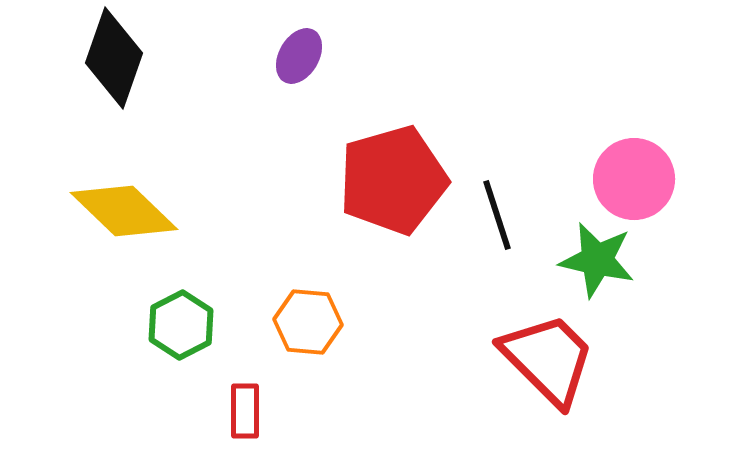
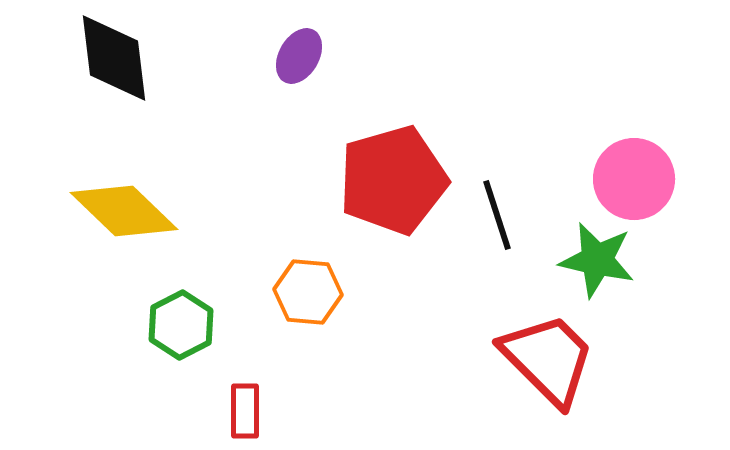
black diamond: rotated 26 degrees counterclockwise
orange hexagon: moved 30 px up
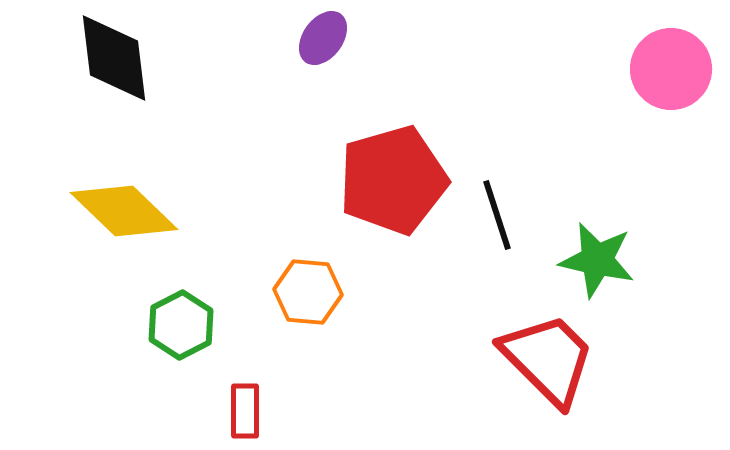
purple ellipse: moved 24 px right, 18 px up; rotated 6 degrees clockwise
pink circle: moved 37 px right, 110 px up
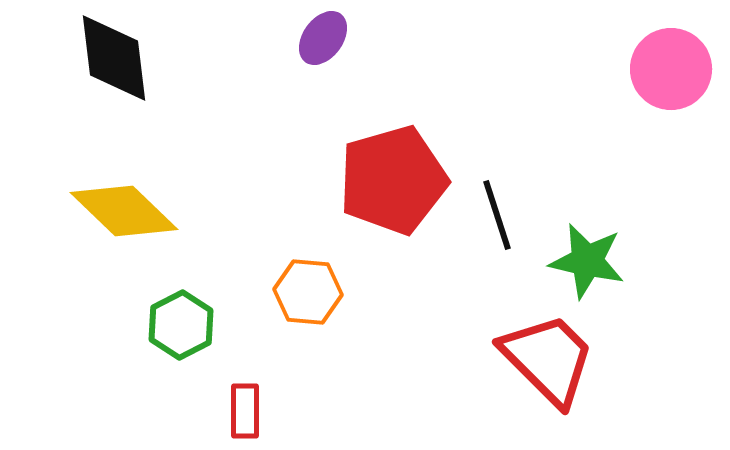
green star: moved 10 px left, 1 px down
